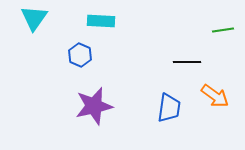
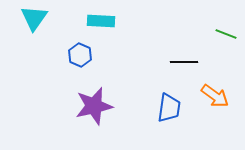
green line: moved 3 px right, 4 px down; rotated 30 degrees clockwise
black line: moved 3 px left
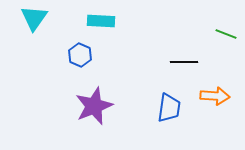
orange arrow: rotated 32 degrees counterclockwise
purple star: rotated 9 degrees counterclockwise
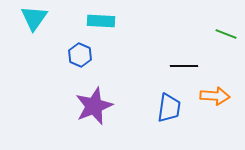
black line: moved 4 px down
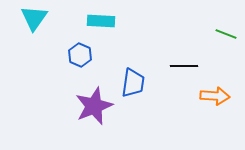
blue trapezoid: moved 36 px left, 25 px up
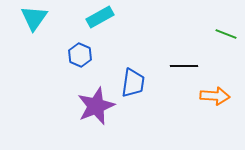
cyan rectangle: moved 1 px left, 4 px up; rotated 32 degrees counterclockwise
purple star: moved 2 px right
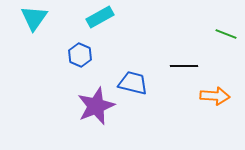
blue trapezoid: rotated 84 degrees counterclockwise
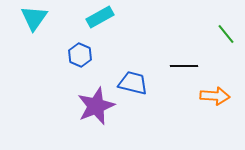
green line: rotated 30 degrees clockwise
